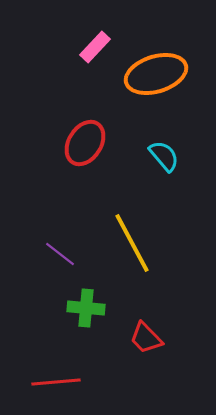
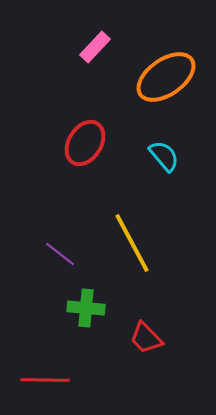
orange ellipse: moved 10 px right, 3 px down; rotated 18 degrees counterclockwise
red line: moved 11 px left, 2 px up; rotated 6 degrees clockwise
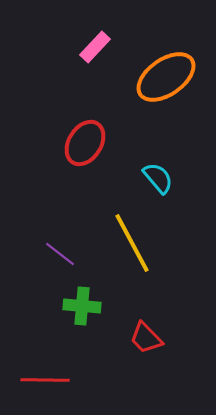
cyan semicircle: moved 6 px left, 22 px down
green cross: moved 4 px left, 2 px up
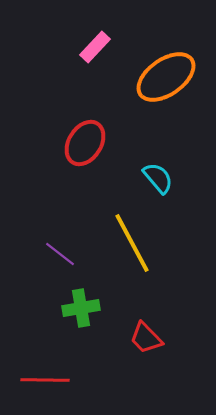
green cross: moved 1 px left, 2 px down; rotated 15 degrees counterclockwise
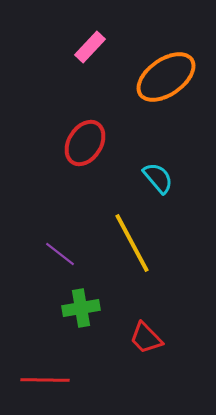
pink rectangle: moved 5 px left
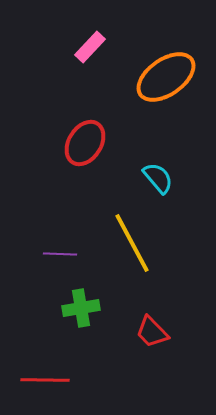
purple line: rotated 36 degrees counterclockwise
red trapezoid: moved 6 px right, 6 px up
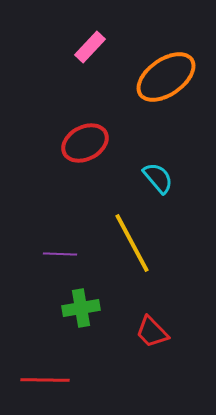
red ellipse: rotated 30 degrees clockwise
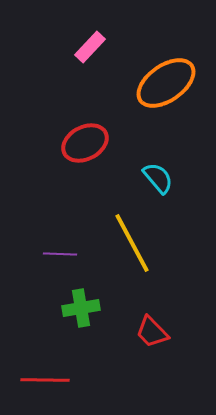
orange ellipse: moved 6 px down
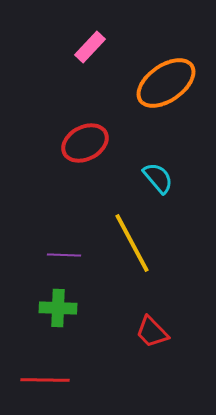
purple line: moved 4 px right, 1 px down
green cross: moved 23 px left; rotated 12 degrees clockwise
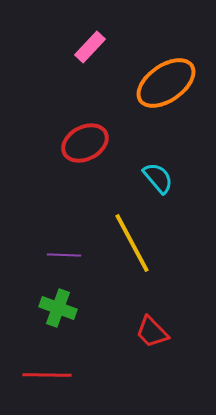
green cross: rotated 18 degrees clockwise
red line: moved 2 px right, 5 px up
